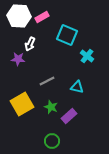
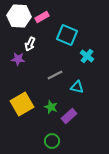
gray line: moved 8 px right, 6 px up
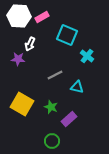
yellow square: rotated 30 degrees counterclockwise
purple rectangle: moved 3 px down
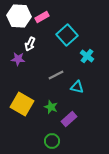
cyan square: rotated 25 degrees clockwise
gray line: moved 1 px right
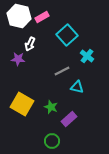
white hexagon: rotated 10 degrees clockwise
gray line: moved 6 px right, 4 px up
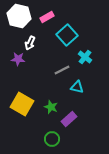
pink rectangle: moved 5 px right
white arrow: moved 1 px up
cyan cross: moved 2 px left, 1 px down
gray line: moved 1 px up
green circle: moved 2 px up
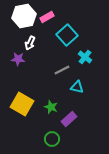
white hexagon: moved 5 px right; rotated 25 degrees counterclockwise
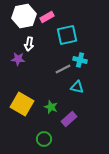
cyan square: rotated 30 degrees clockwise
white arrow: moved 1 px left, 1 px down; rotated 16 degrees counterclockwise
cyan cross: moved 5 px left, 3 px down; rotated 24 degrees counterclockwise
gray line: moved 1 px right, 1 px up
green circle: moved 8 px left
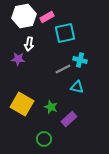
cyan square: moved 2 px left, 2 px up
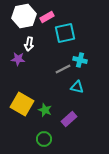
green star: moved 6 px left, 3 px down
